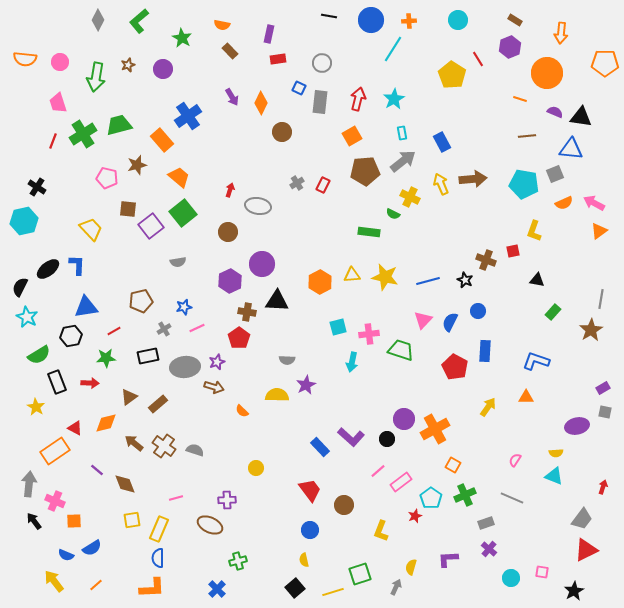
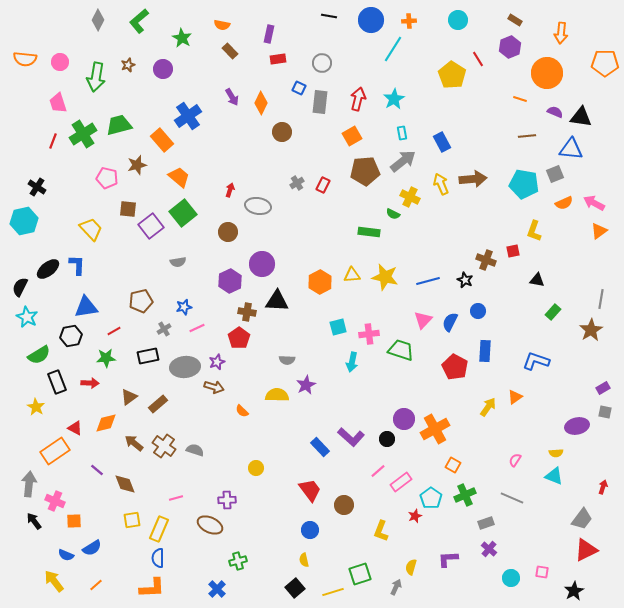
orange triangle at (526, 397): moved 11 px left; rotated 35 degrees counterclockwise
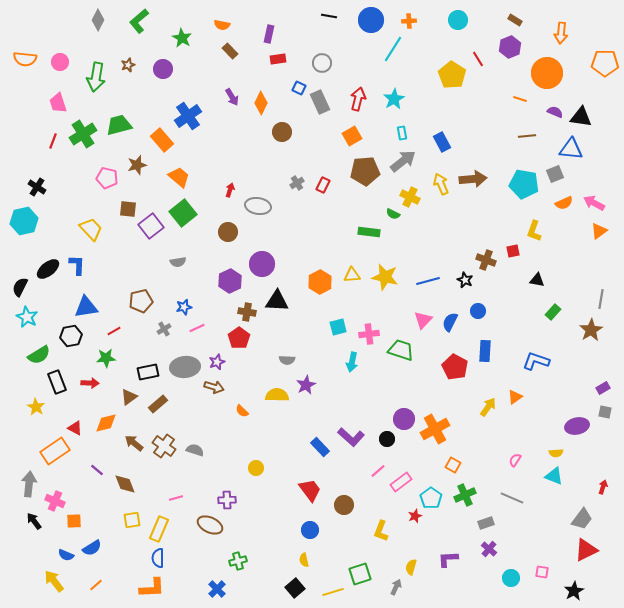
gray rectangle at (320, 102): rotated 30 degrees counterclockwise
black rectangle at (148, 356): moved 16 px down
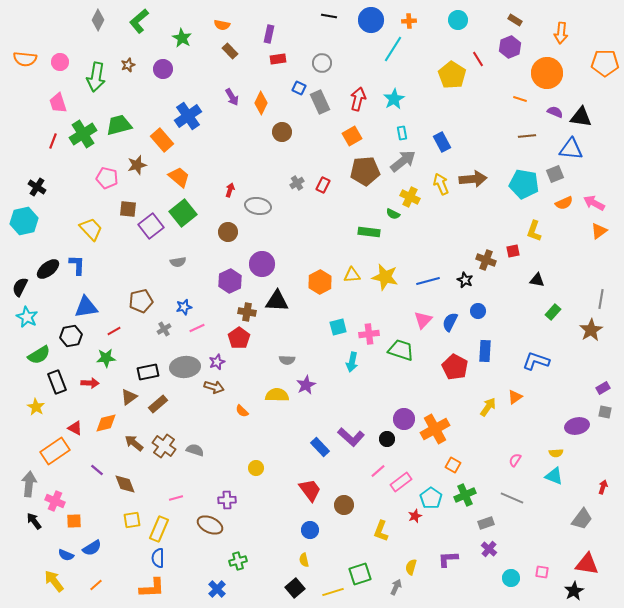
red triangle at (586, 550): moved 1 px right, 14 px down; rotated 35 degrees clockwise
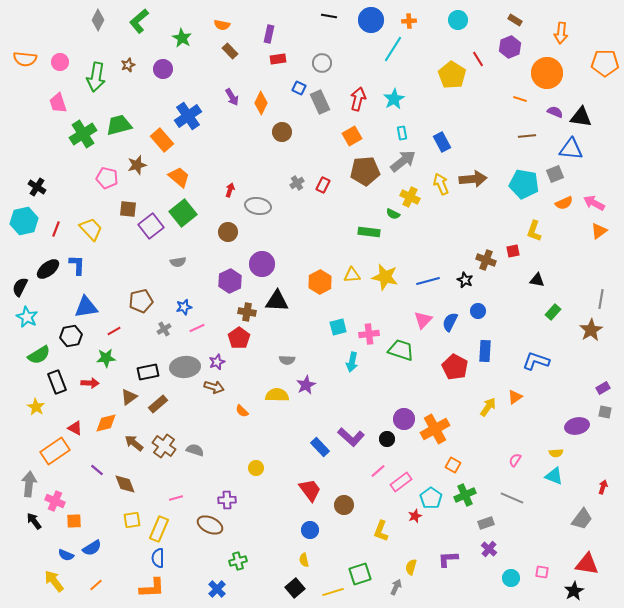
red line at (53, 141): moved 3 px right, 88 px down
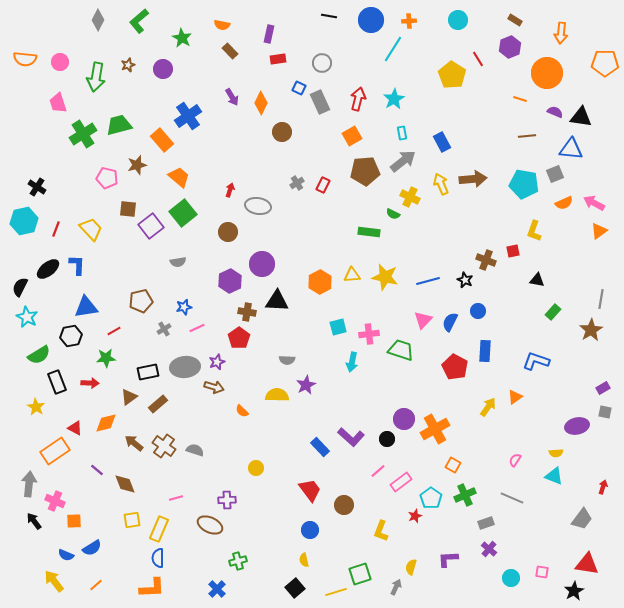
yellow line at (333, 592): moved 3 px right
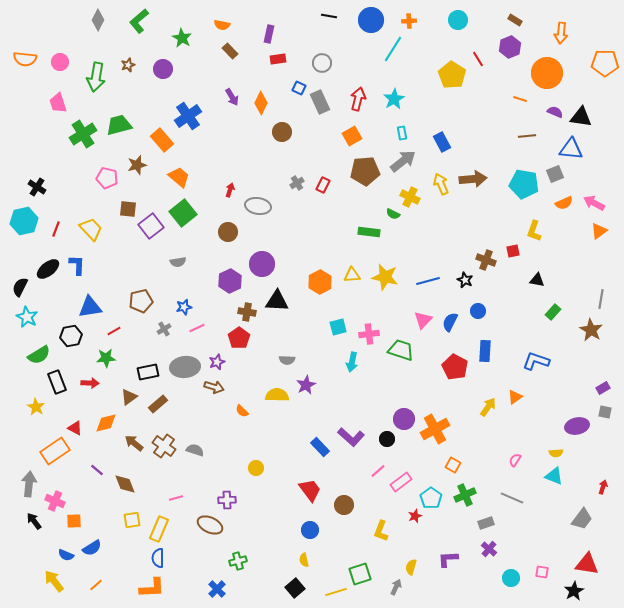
blue triangle at (86, 307): moved 4 px right
brown star at (591, 330): rotated 10 degrees counterclockwise
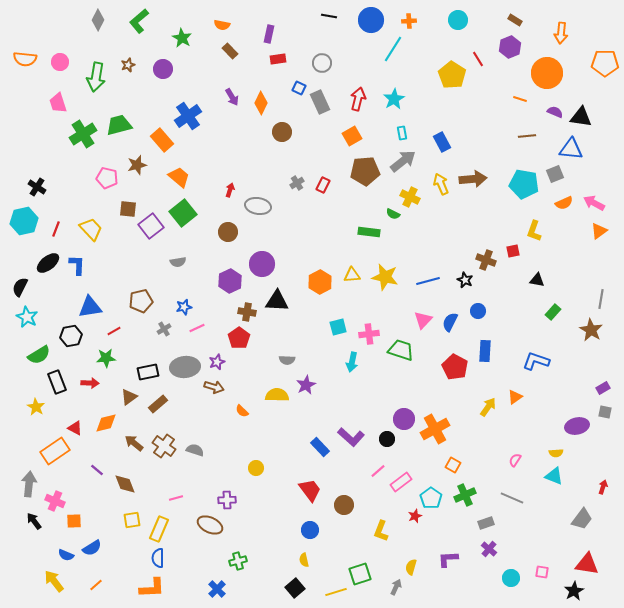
black ellipse at (48, 269): moved 6 px up
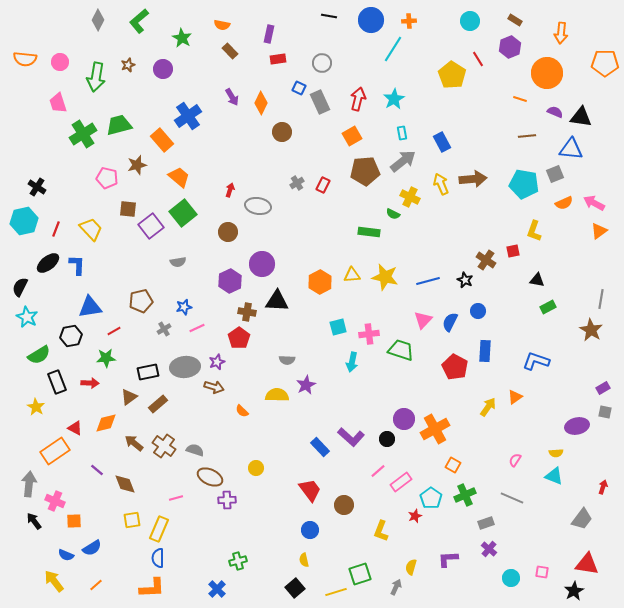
cyan circle at (458, 20): moved 12 px right, 1 px down
brown cross at (486, 260): rotated 12 degrees clockwise
green rectangle at (553, 312): moved 5 px left, 5 px up; rotated 21 degrees clockwise
brown ellipse at (210, 525): moved 48 px up
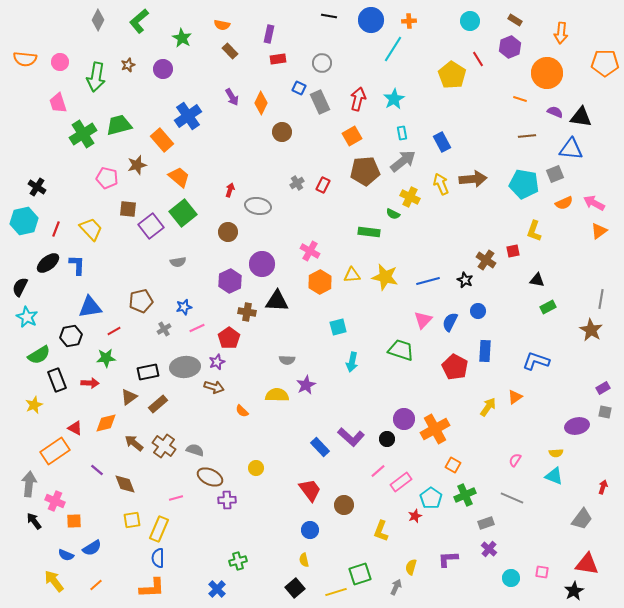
pink cross at (369, 334): moved 59 px left, 83 px up; rotated 36 degrees clockwise
red pentagon at (239, 338): moved 10 px left
black rectangle at (57, 382): moved 2 px up
yellow star at (36, 407): moved 2 px left, 2 px up; rotated 18 degrees clockwise
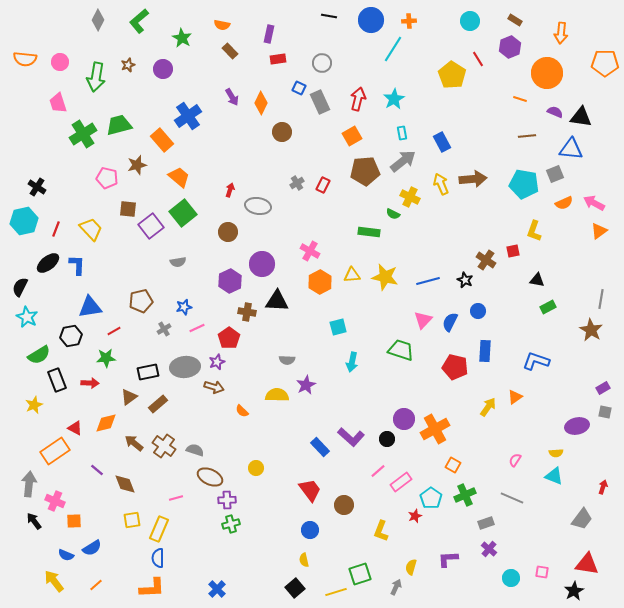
red pentagon at (455, 367): rotated 15 degrees counterclockwise
green cross at (238, 561): moved 7 px left, 37 px up
